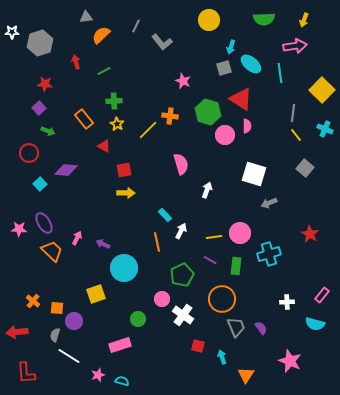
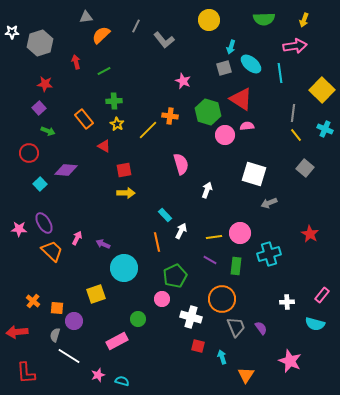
gray L-shape at (162, 42): moved 2 px right, 2 px up
pink semicircle at (247, 126): rotated 96 degrees counterclockwise
green pentagon at (182, 275): moved 7 px left, 1 px down
white cross at (183, 315): moved 8 px right, 2 px down; rotated 20 degrees counterclockwise
pink rectangle at (120, 345): moved 3 px left, 4 px up; rotated 10 degrees counterclockwise
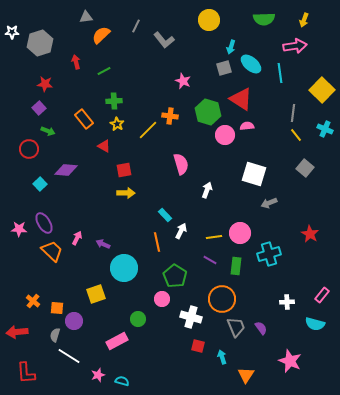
red circle at (29, 153): moved 4 px up
green pentagon at (175, 276): rotated 15 degrees counterclockwise
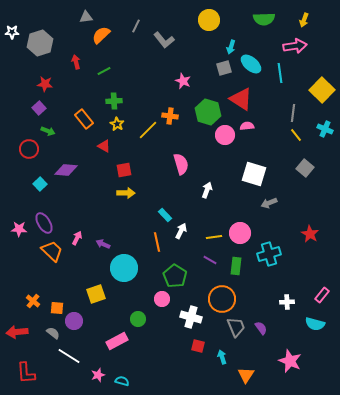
gray semicircle at (55, 335): moved 2 px left, 2 px up; rotated 112 degrees clockwise
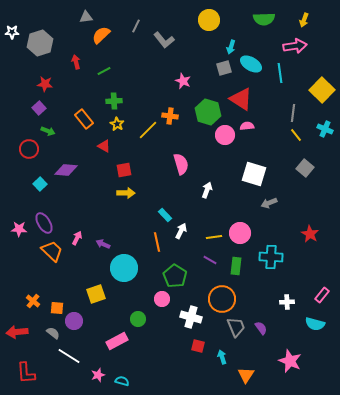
cyan ellipse at (251, 64): rotated 10 degrees counterclockwise
cyan cross at (269, 254): moved 2 px right, 3 px down; rotated 20 degrees clockwise
